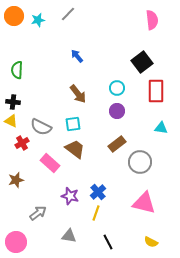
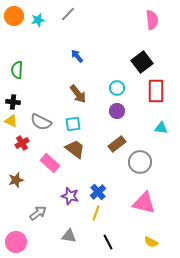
gray semicircle: moved 5 px up
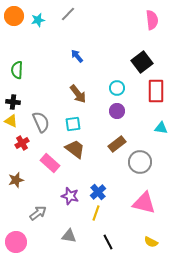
gray semicircle: rotated 140 degrees counterclockwise
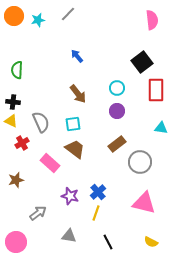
red rectangle: moved 1 px up
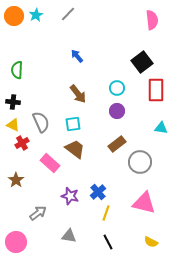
cyan star: moved 2 px left, 5 px up; rotated 16 degrees counterclockwise
yellow triangle: moved 2 px right, 4 px down
brown star: rotated 21 degrees counterclockwise
yellow line: moved 10 px right
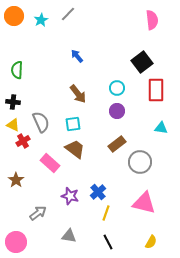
cyan star: moved 5 px right, 5 px down
red cross: moved 1 px right, 2 px up
yellow semicircle: rotated 88 degrees counterclockwise
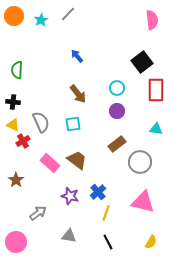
cyan triangle: moved 5 px left, 1 px down
brown trapezoid: moved 2 px right, 11 px down
pink triangle: moved 1 px left, 1 px up
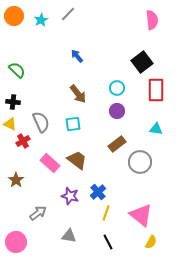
green semicircle: rotated 132 degrees clockwise
yellow triangle: moved 3 px left, 1 px up
pink triangle: moved 2 px left, 13 px down; rotated 25 degrees clockwise
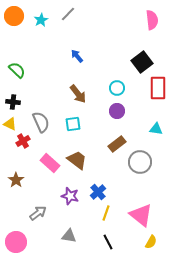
red rectangle: moved 2 px right, 2 px up
